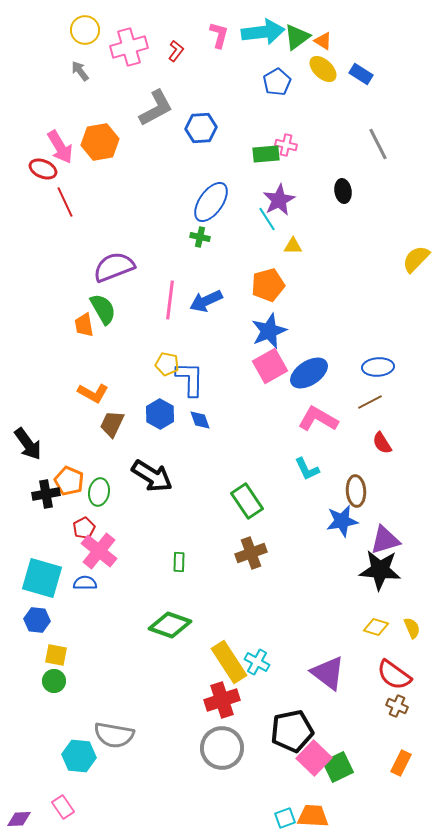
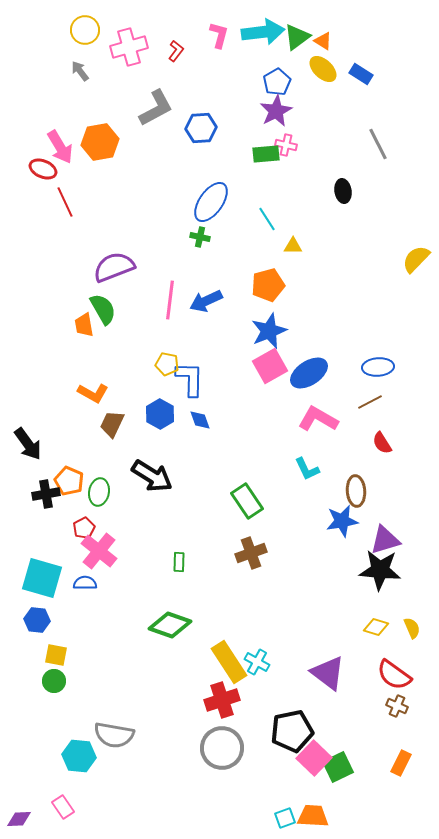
purple star at (279, 200): moved 3 px left, 89 px up
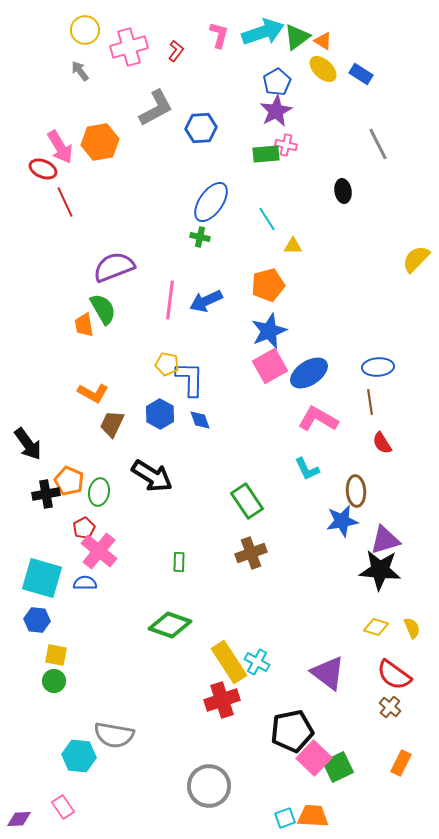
cyan arrow at (263, 32): rotated 12 degrees counterclockwise
brown line at (370, 402): rotated 70 degrees counterclockwise
brown cross at (397, 706): moved 7 px left, 1 px down; rotated 15 degrees clockwise
gray circle at (222, 748): moved 13 px left, 38 px down
